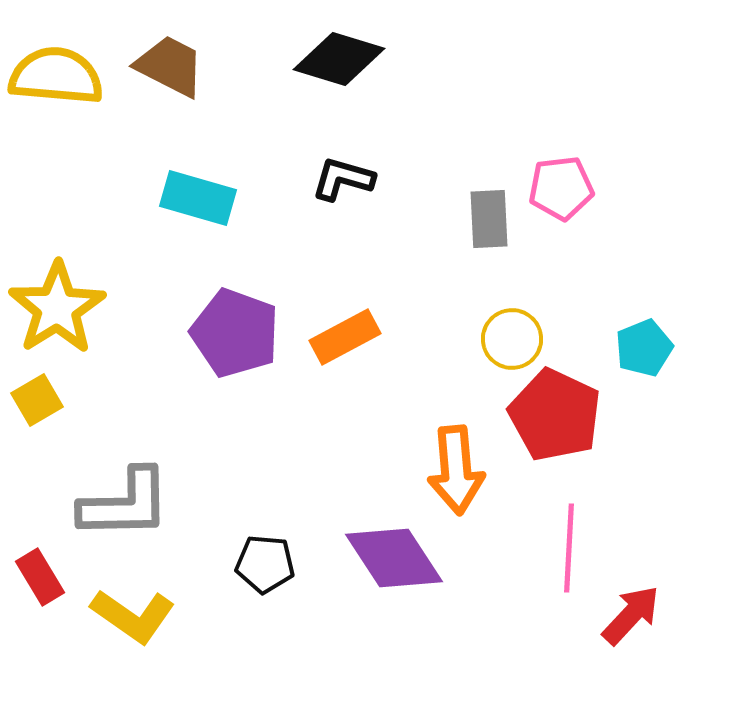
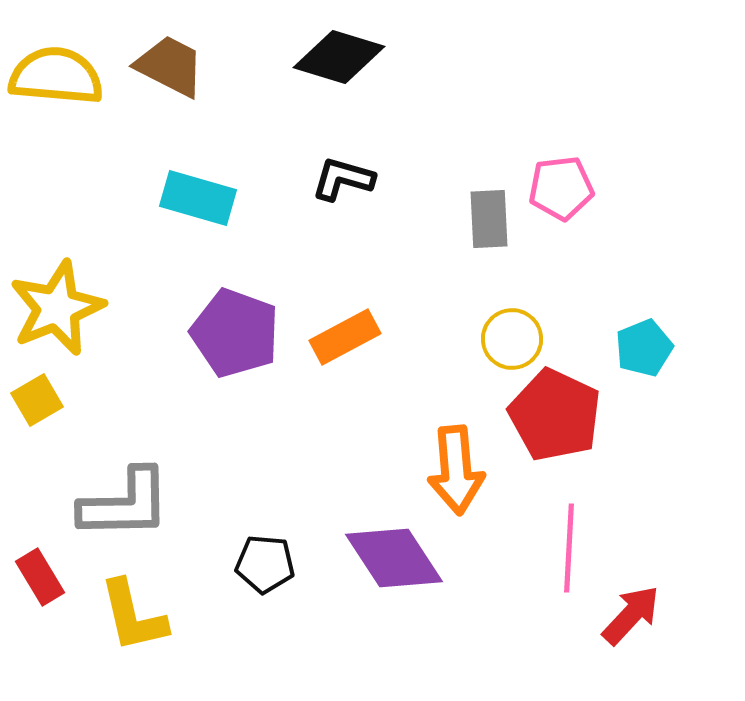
black diamond: moved 2 px up
yellow star: rotated 10 degrees clockwise
yellow L-shape: rotated 42 degrees clockwise
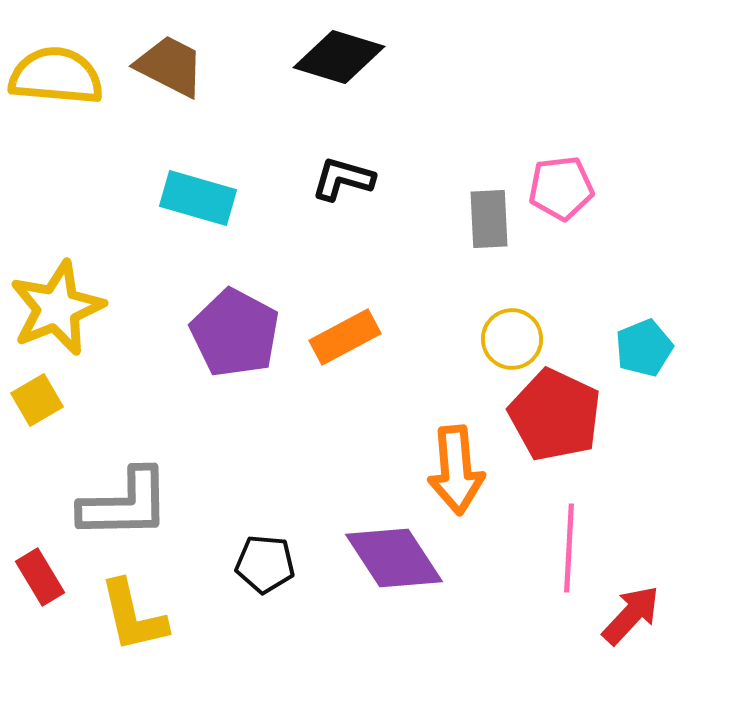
purple pentagon: rotated 8 degrees clockwise
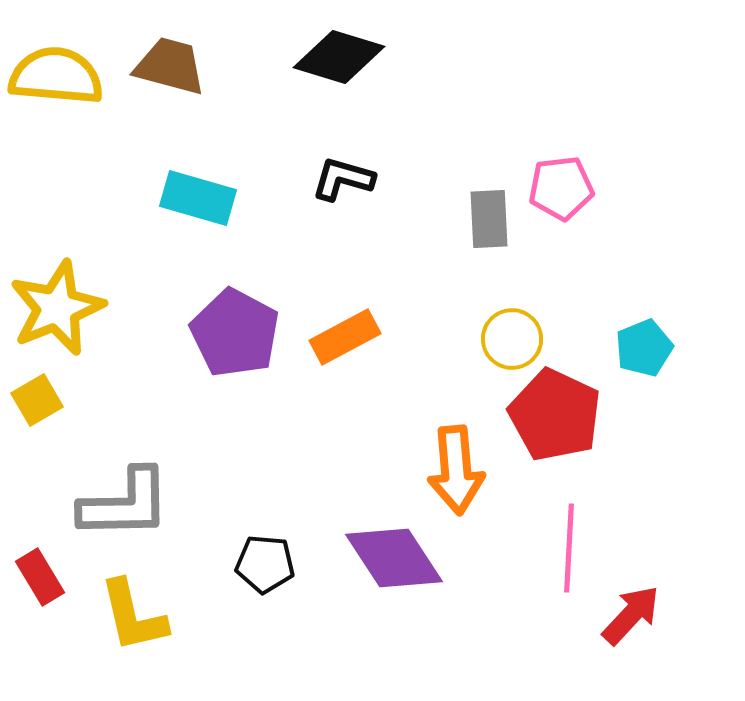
brown trapezoid: rotated 12 degrees counterclockwise
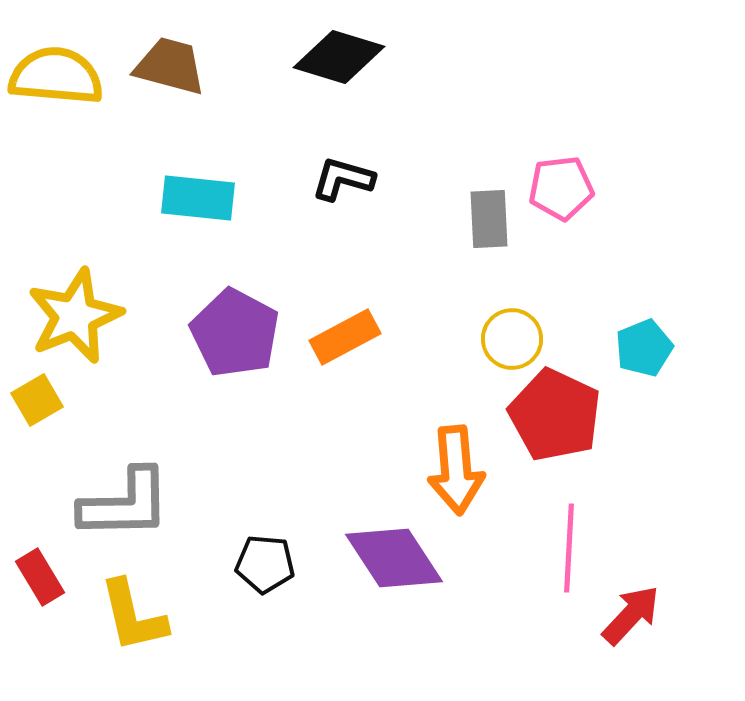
cyan rectangle: rotated 10 degrees counterclockwise
yellow star: moved 18 px right, 8 px down
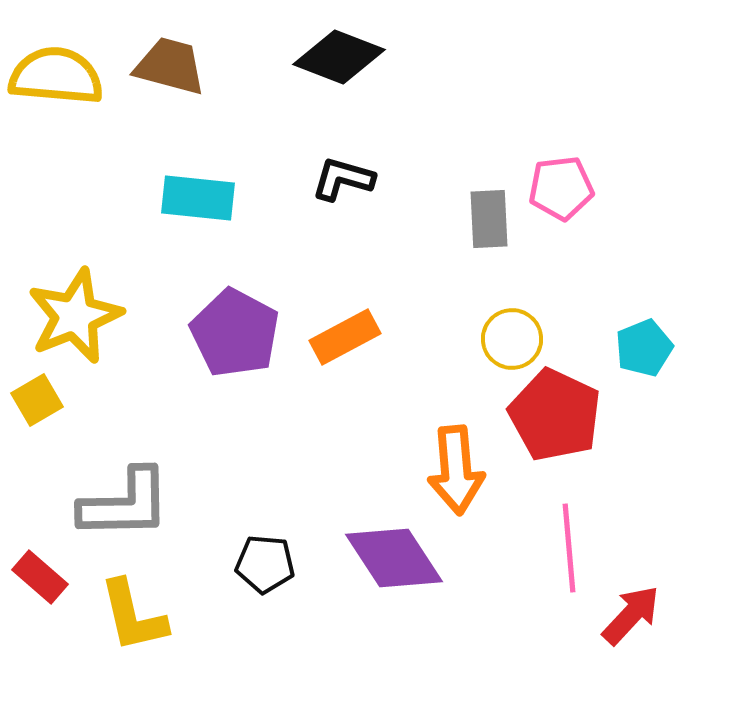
black diamond: rotated 4 degrees clockwise
pink line: rotated 8 degrees counterclockwise
red rectangle: rotated 18 degrees counterclockwise
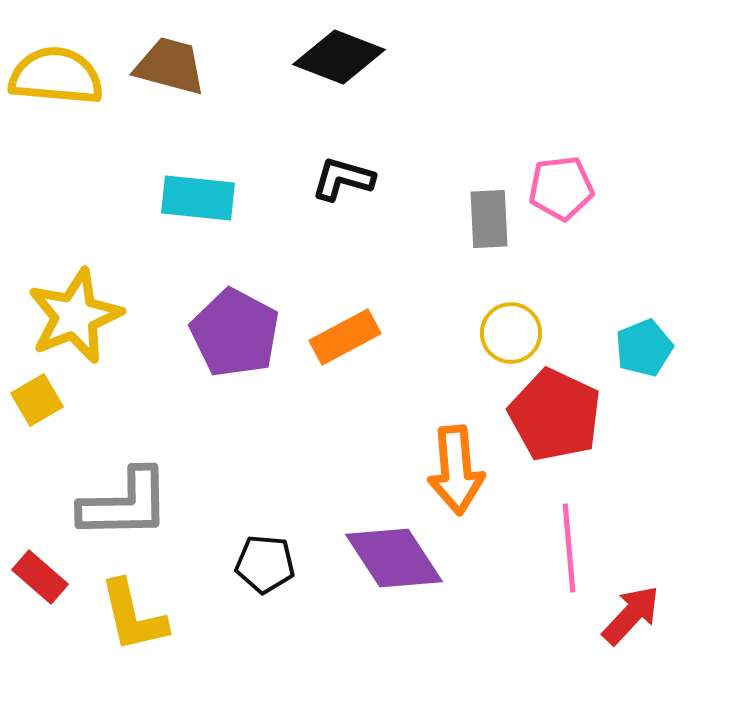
yellow circle: moved 1 px left, 6 px up
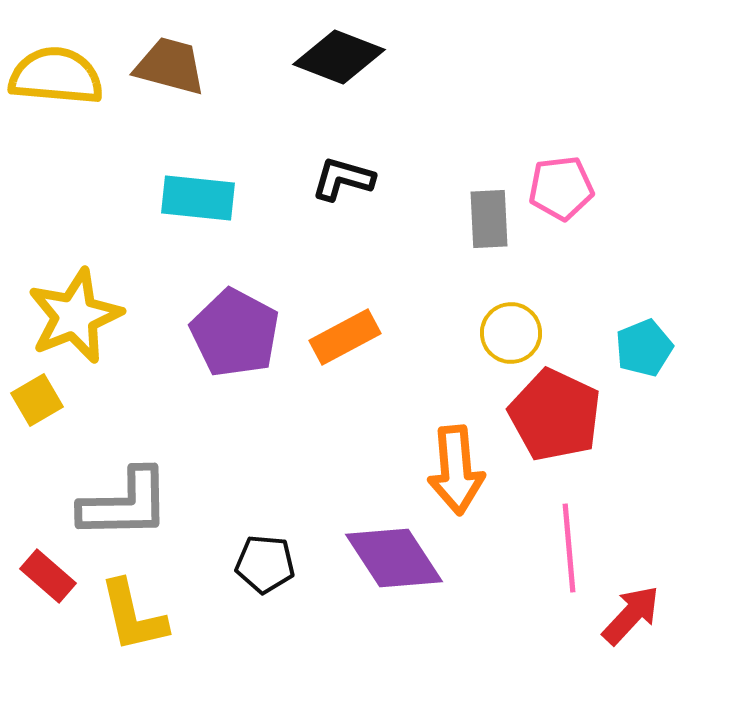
red rectangle: moved 8 px right, 1 px up
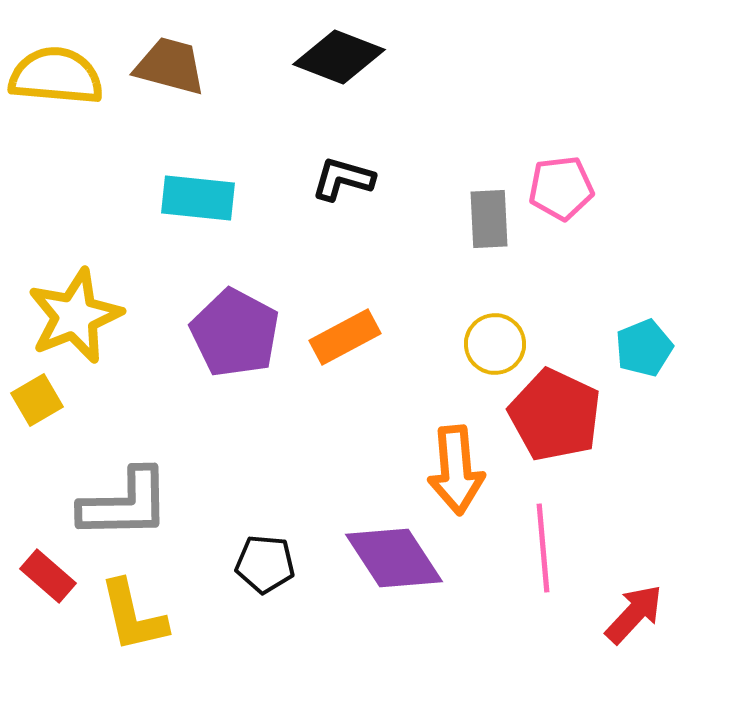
yellow circle: moved 16 px left, 11 px down
pink line: moved 26 px left
red arrow: moved 3 px right, 1 px up
